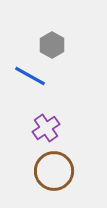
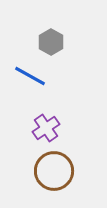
gray hexagon: moved 1 px left, 3 px up
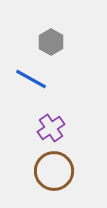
blue line: moved 1 px right, 3 px down
purple cross: moved 5 px right
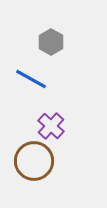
purple cross: moved 2 px up; rotated 12 degrees counterclockwise
brown circle: moved 20 px left, 10 px up
